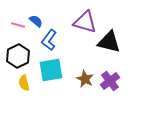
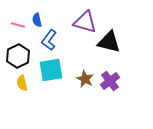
blue semicircle: moved 1 px right, 1 px up; rotated 144 degrees counterclockwise
yellow semicircle: moved 2 px left
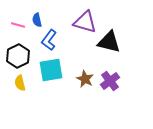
yellow semicircle: moved 2 px left
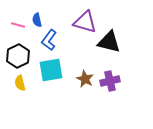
purple cross: rotated 24 degrees clockwise
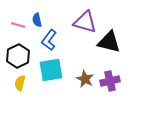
yellow semicircle: rotated 28 degrees clockwise
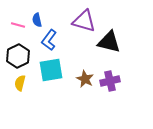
purple triangle: moved 1 px left, 1 px up
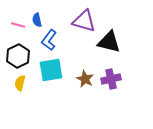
purple cross: moved 1 px right, 2 px up
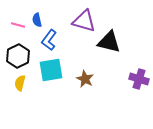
purple cross: moved 28 px right; rotated 30 degrees clockwise
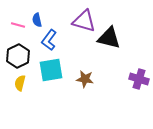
black triangle: moved 4 px up
brown star: rotated 18 degrees counterclockwise
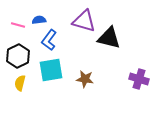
blue semicircle: moved 2 px right; rotated 96 degrees clockwise
